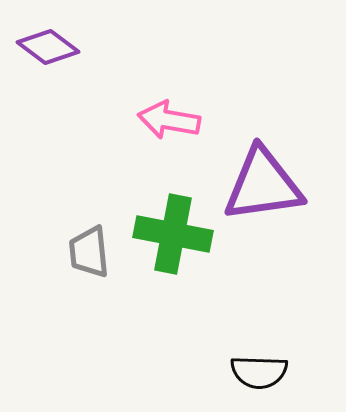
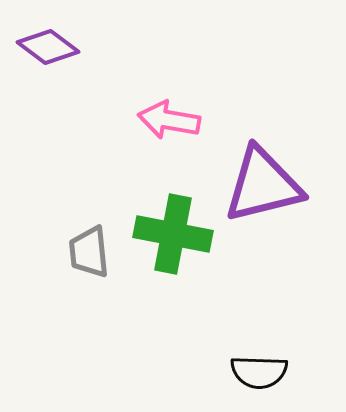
purple triangle: rotated 6 degrees counterclockwise
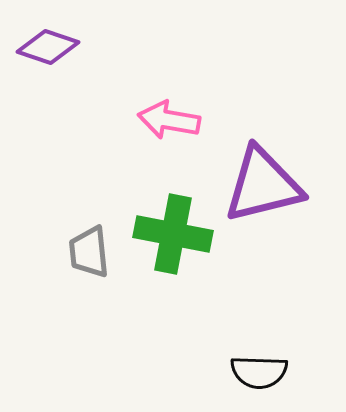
purple diamond: rotated 18 degrees counterclockwise
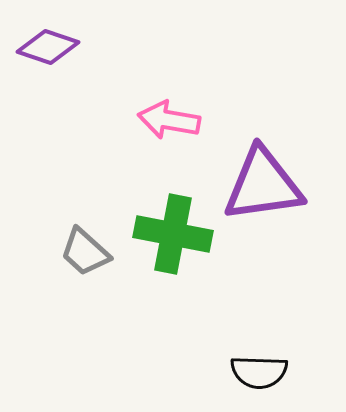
purple triangle: rotated 6 degrees clockwise
gray trapezoid: moved 4 px left; rotated 42 degrees counterclockwise
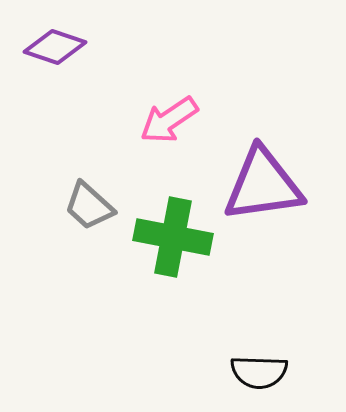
purple diamond: moved 7 px right
pink arrow: rotated 44 degrees counterclockwise
green cross: moved 3 px down
gray trapezoid: moved 4 px right, 46 px up
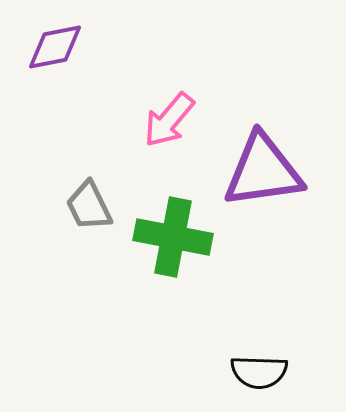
purple diamond: rotated 30 degrees counterclockwise
pink arrow: rotated 16 degrees counterclockwise
purple triangle: moved 14 px up
gray trapezoid: rotated 22 degrees clockwise
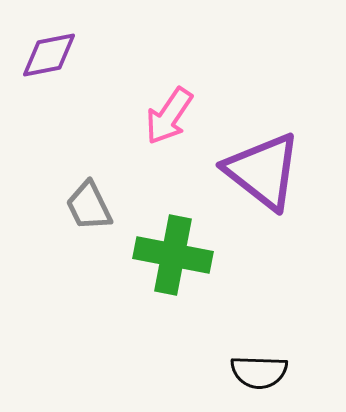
purple diamond: moved 6 px left, 8 px down
pink arrow: moved 4 px up; rotated 6 degrees counterclockwise
purple triangle: rotated 46 degrees clockwise
green cross: moved 18 px down
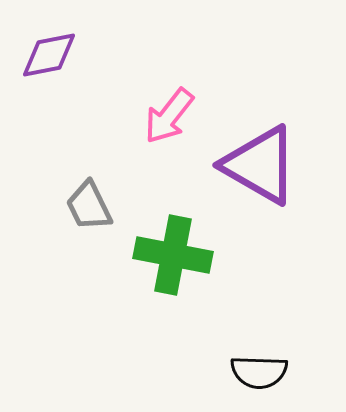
pink arrow: rotated 4 degrees clockwise
purple triangle: moved 3 px left, 6 px up; rotated 8 degrees counterclockwise
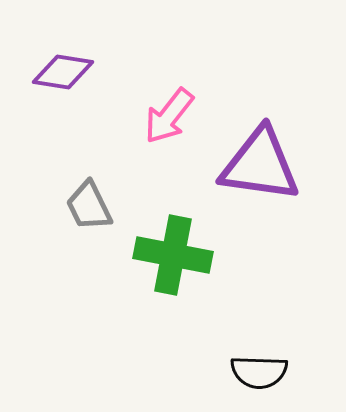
purple diamond: moved 14 px right, 17 px down; rotated 20 degrees clockwise
purple triangle: rotated 22 degrees counterclockwise
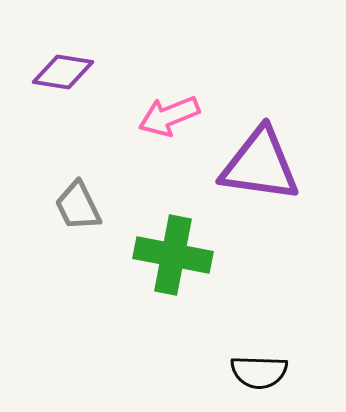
pink arrow: rotated 30 degrees clockwise
gray trapezoid: moved 11 px left
